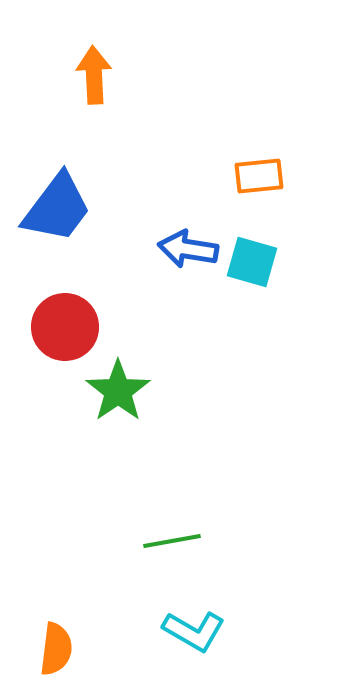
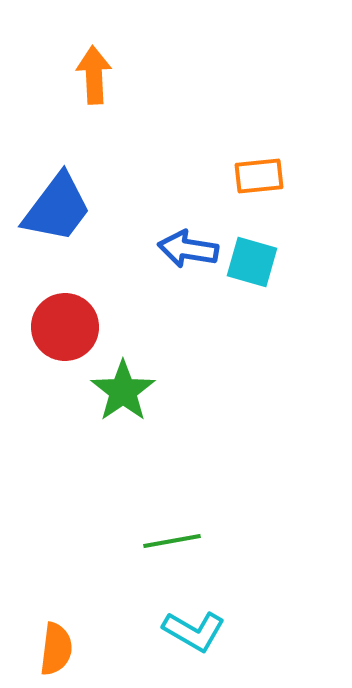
green star: moved 5 px right
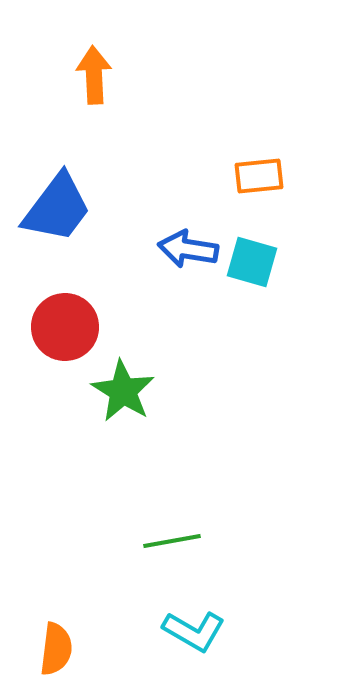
green star: rotated 6 degrees counterclockwise
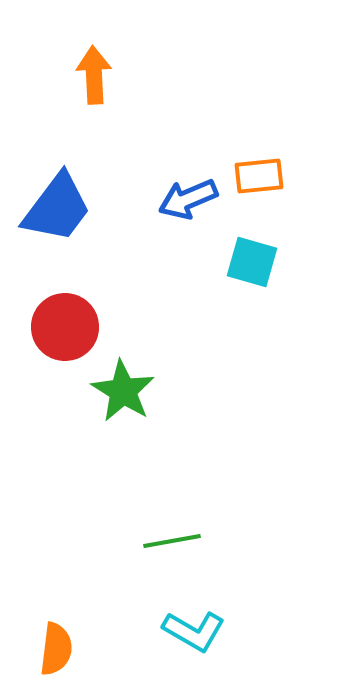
blue arrow: moved 50 px up; rotated 32 degrees counterclockwise
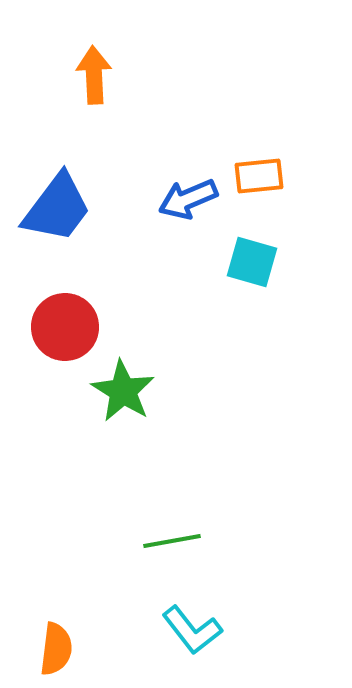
cyan L-shape: moved 2 px left, 1 px up; rotated 22 degrees clockwise
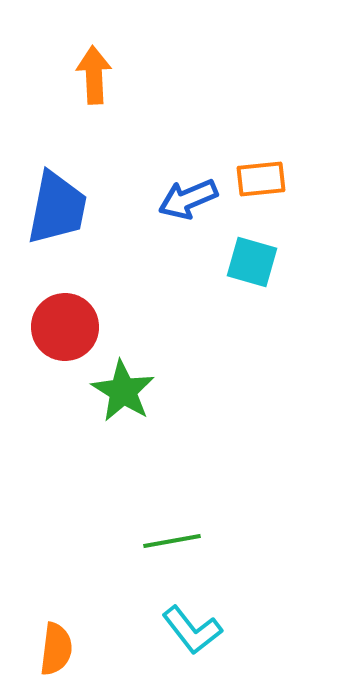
orange rectangle: moved 2 px right, 3 px down
blue trapezoid: rotated 26 degrees counterclockwise
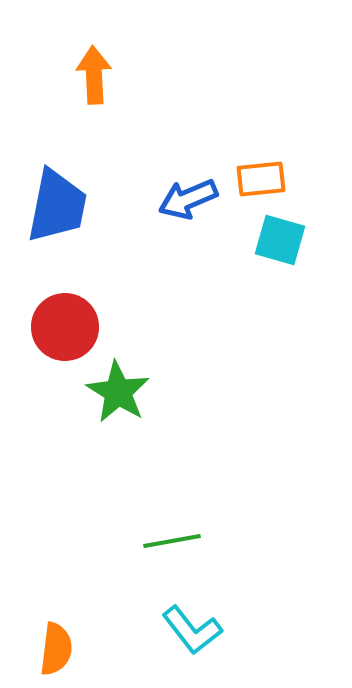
blue trapezoid: moved 2 px up
cyan square: moved 28 px right, 22 px up
green star: moved 5 px left, 1 px down
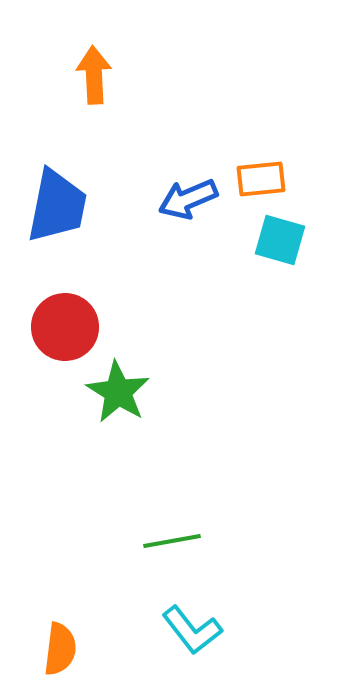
orange semicircle: moved 4 px right
